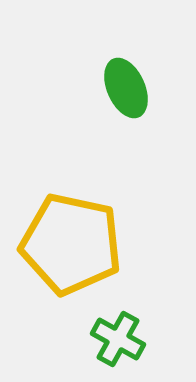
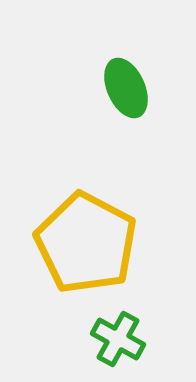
yellow pentagon: moved 15 px right, 1 px up; rotated 16 degrees clockwise
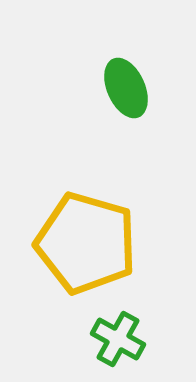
yellow pentagon: rotated 12 degrees counterclockwise
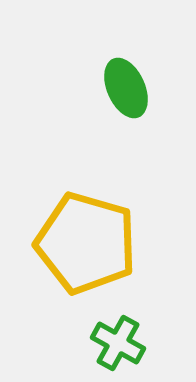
green cross: moved 4 px down
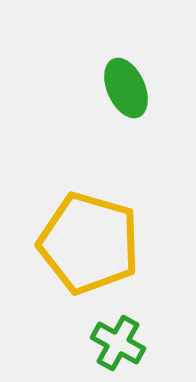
yellow pentagon: moved 3 px right
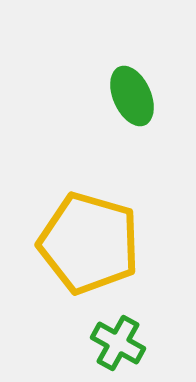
green ellipse: moved 6 px right, 8 px down
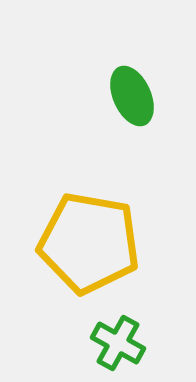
yellow pentagon: rotated 6 degrees counterclockwise
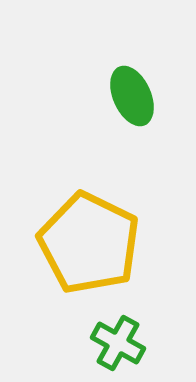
yellow pentagon: rotated 16 degrees clockwise
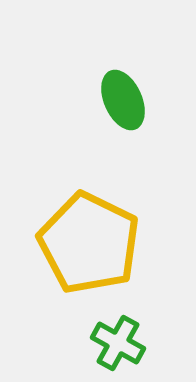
green ellipse: moved 9 px left, 4 px down
